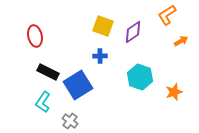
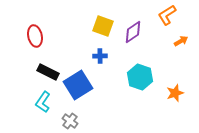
orange star: moved 1 px right, 1 px down
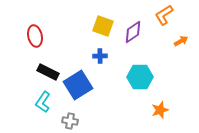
orange L-shape: moved 3 px left
cyan hexagon: rotated 20 degrees counterclockwise
orange star: moved 15 px left, 17 px down
gray cross: rotated 28 degrees counterclockwise
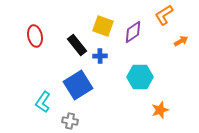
black rectangle: moved 29 px right, 27 px up; rotated 25 degrees clockwise
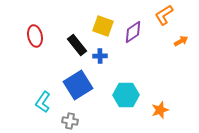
cyan hexagon: moved 14 px left, 18 px down
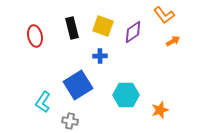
orange L-shape: rotated 95 degrees counterclockwise
orange arrow: moved 8 px left
black rectangle: moved 5 px left, 17 px up; rotated 25 degrees clockwise
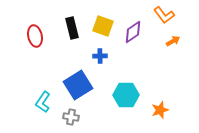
gray cross: moved 1 px right, 4 px up
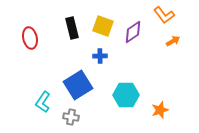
red ellipse: moved 5 px left, 2 px down
